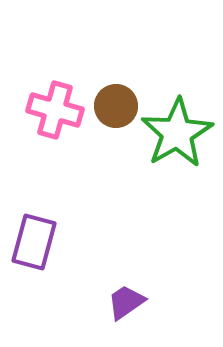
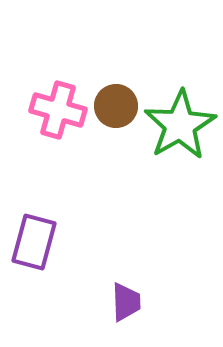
pink cross: moved 3 px right
green star: moved 3 px right, 8 px up
purple trapezoid: rotated 123 degrees clockwise
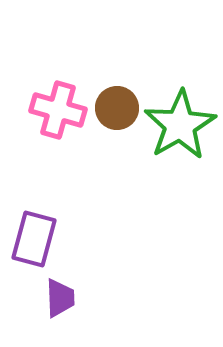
brown circle: moved 1 px right, 2 px down
purple rectangle: moved 3 px up
purple trapezoid: moved 66 px left, 4 px up
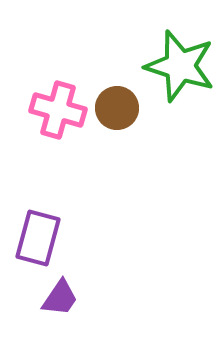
green star: moved 59 px up; rotated 24 degrees counterclockwise
purple rectangle: moved 4 px right, 1 px up
purple trapezoid: rotated 36 degrees clockwise
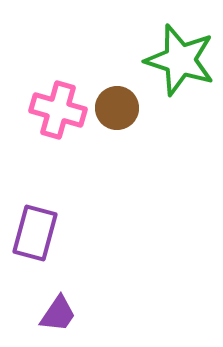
green star: moved 6 px up
purple rectangle: moved 3 px left, 5 px up
purple trapezoid: moved 2 px left, 16 px down
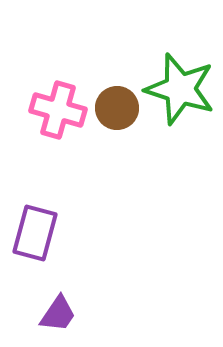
green star: moved 29 px down
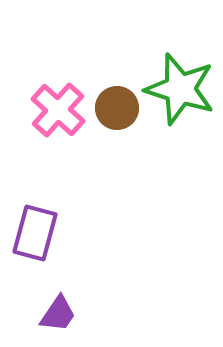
pink cross: rotated 26 degrees clockwise
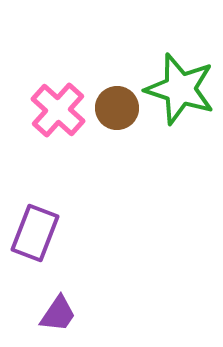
purple rectangle: rotated 6 degrees clockwise
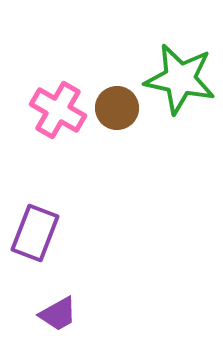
green star: moved 10 px up; rotated 6 degrees counterclockwise
pink cross: rotated 12 degrees counterclockwise
purple trapezoid: rotated 27 degrees clockwise
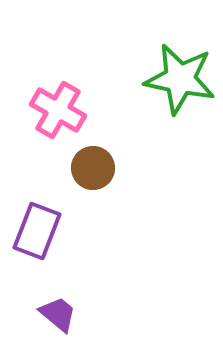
brown circle: moved 24 px left, 60 px down
purple rectangle: moved 2 px right, 2 px up
purple trapezoid: rotated 111 degrees counterclockwise
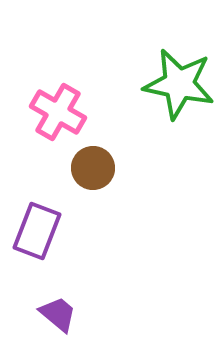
green star: moved 1 px left, 5 px down
pink cross: moved 2 px down
